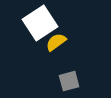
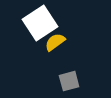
yellow semicircle: moved 1 px left
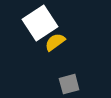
gray square: moved 3 px down
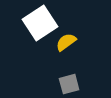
yellow semicircle: moved 11 px right
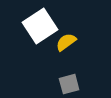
white square: moved 3 px down
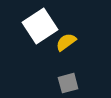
gray square: moved 1 px left, 1 px up
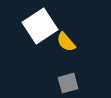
yellow semicircle: rotated 95 degrees counterclockwise
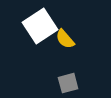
yellow semicircle: moved 1 px left, 3 px up
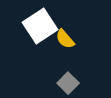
gray square: rotated 30 degrees counterclockwise
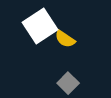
yellow semicircle: rotated 15 degrees counterclockwise
